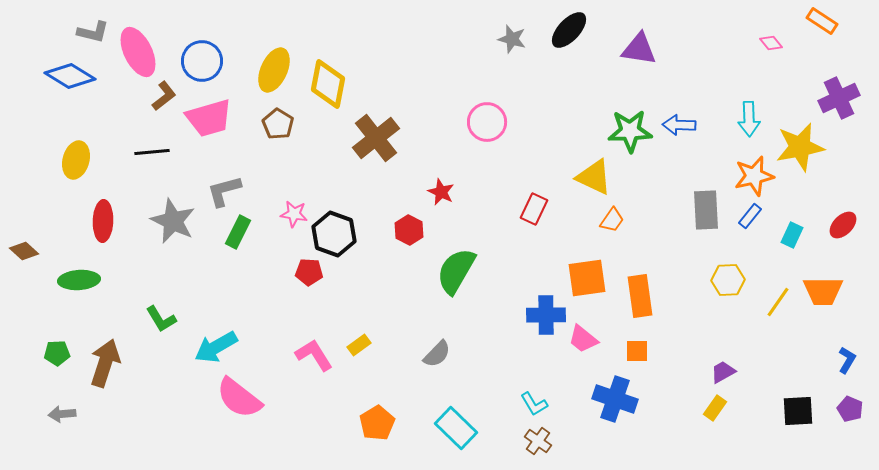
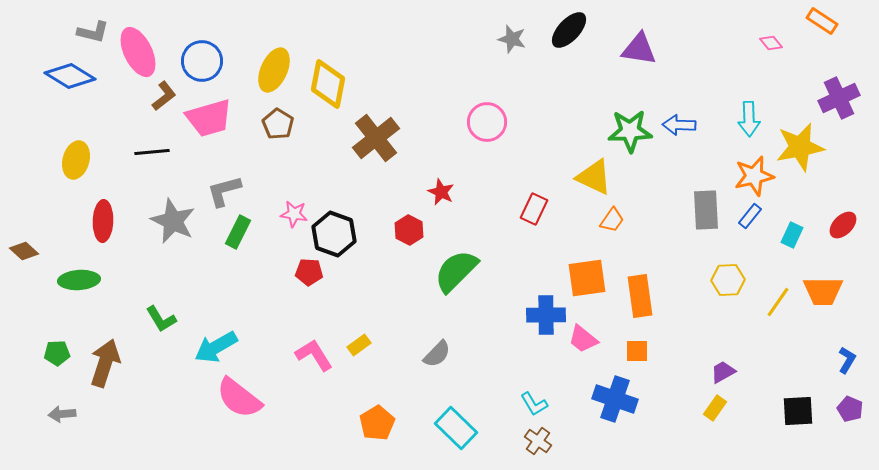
green semicircle at (456, 271): rotated 15 degrees clockwise
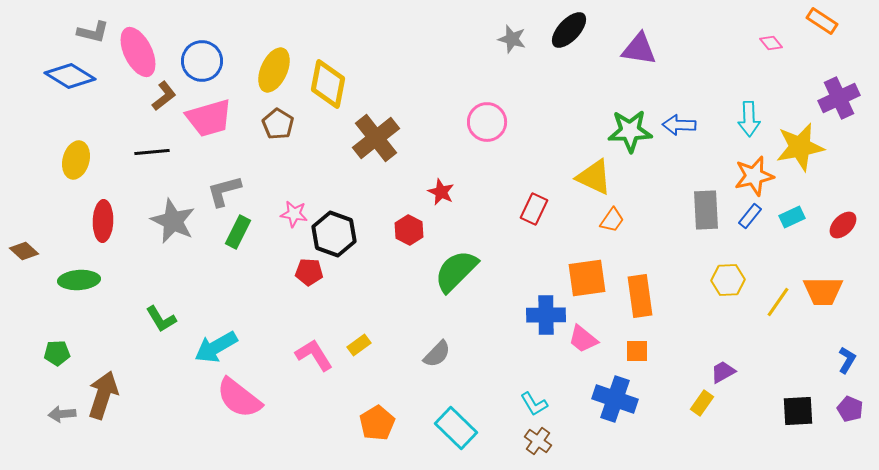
cyan rectangle at (792, 235): moved 18 px up; rotated 40 degrees clockwise
brown arrow at (105, 363): moved 2 px left, 32 px down
yellow rectangle at (715, 408): moved 13 px left, 5 px up
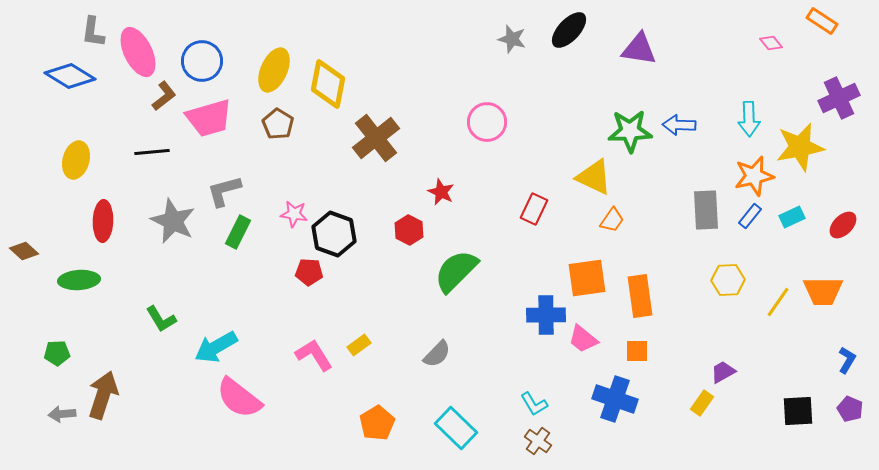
gray L-shape at (93, 32): rotated 84 degrees clockwise
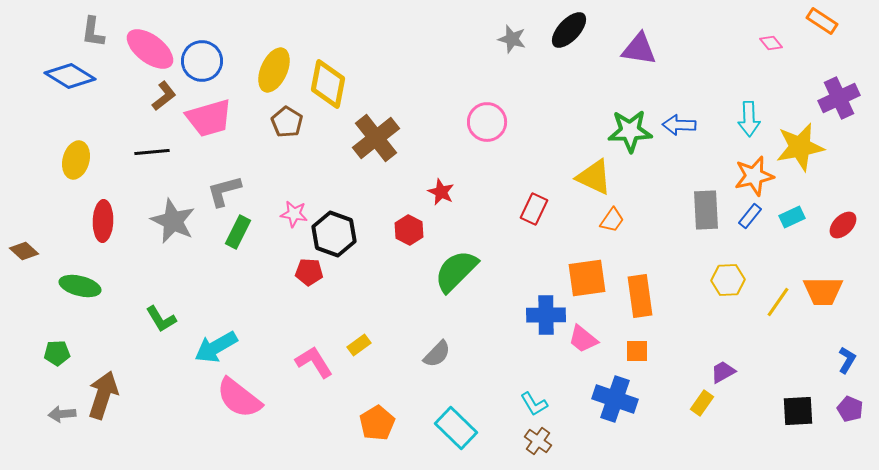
pink ellipse at (138, 52): moved 12 px right, 3 px up; rotated 27 degrees counterclockwise
brown pentagon at (278, 124): moved 9 px right, 2 px up
green ellipse at (79, 280): moved 1 px right, 6 px down; rotated 18 degrees clockwise
pink L-shape at (314, 355): moved 7 px down
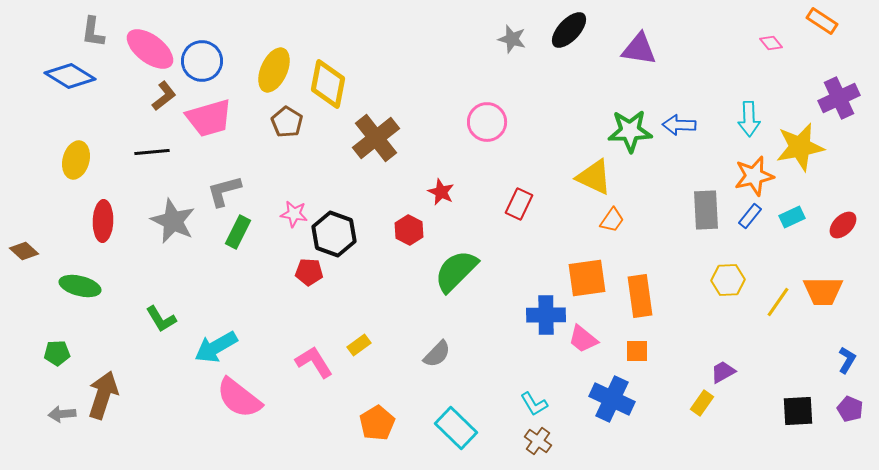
red rectangle at (534, 209): moved 15 px left, 5 px up
blue cross at (615, 399): moved 3 px left; rotated 6 degrees clockwise
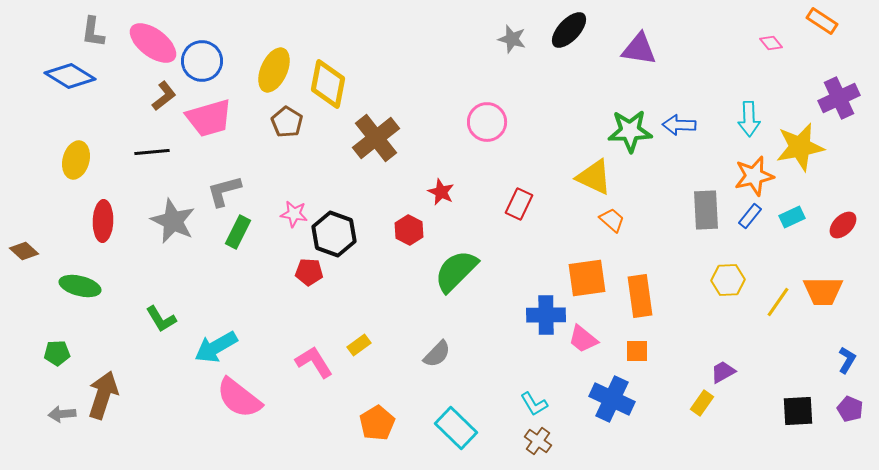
pink ellipse at (150, 49): moved 3 px right, 6 px up
orange trapezoid at (612, 220): rotated 84 degrees counterclockwise
